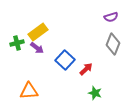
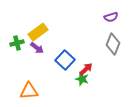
green star: moved 13 px left, 14 px up
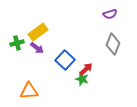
purple semicircle: moved 1 px left, 3 px up
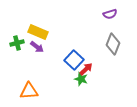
yellow rectangle: rotated 60 degrees clockwise
purple arrow: moved 1 px up
blue square: moved 9 px right
green star: moved 1 px left
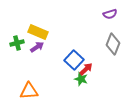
purple arrow: rotated 72 degrees counterclockwise
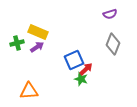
blue square: rotated 24 degrees clockwise
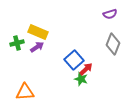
blue square: rotated 18 degrees counterclockwise
orange triangle: moved 4 px left, 1 px down
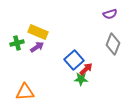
green star: rotated 16 degrees counterclockwise
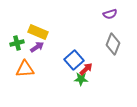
orange triangle: moved 23 px up
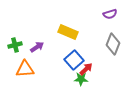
yellow rectangle: moved 30 px right
green cross: moved 2 px left, 2 px down
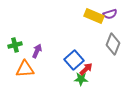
yellow rectangle: moved 26 px right, 16 px up
purple arrow: moved 4 px down; rotated 32 degrees counterclockwise
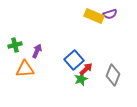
gray diamond: moved 31 px down
green star: rotated 24 degrees counterclockwise
